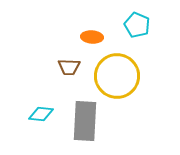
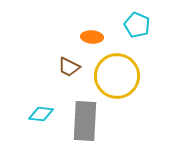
brown trapezoid: rotated 25 degrees clockwise
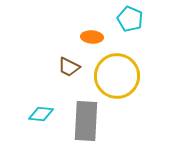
cyan pentagon: moved 7 px left, 6 px up
gray rectangle: moved 1 px right
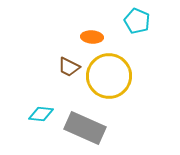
cyan pentagon: moved 7 px right, 2 px down
yellow circle: moved 8 px left
gray rectangle: moved 1 px left, 7 px down; rotated 69 degrees counterclockwise
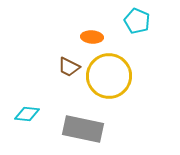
cyan diamond: moved 14 px left
gray rectangle: moved 2 px left, 1 px down; rotated 12 degrees counterclockwise
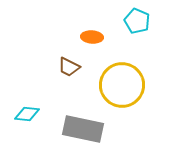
yellow circle: moved 13 px right, 9 px down
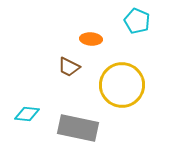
orange ellipse: moved 1 px left, 2 px down
gray rectangle: moved 5 px left, 1 px up
